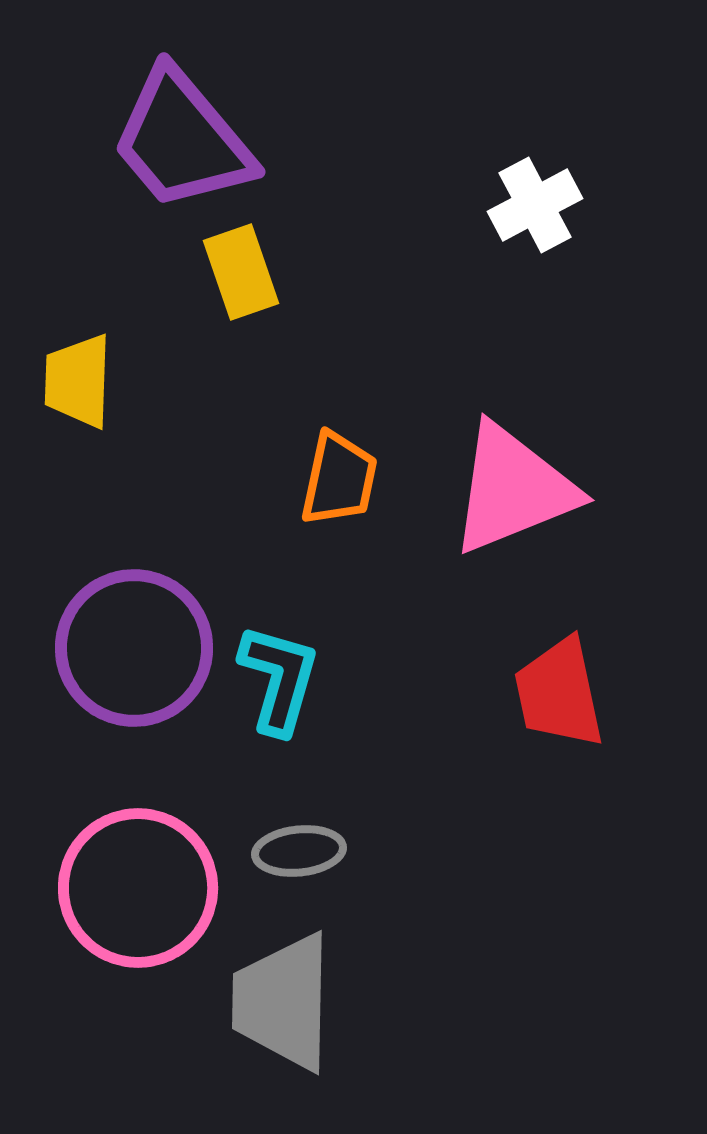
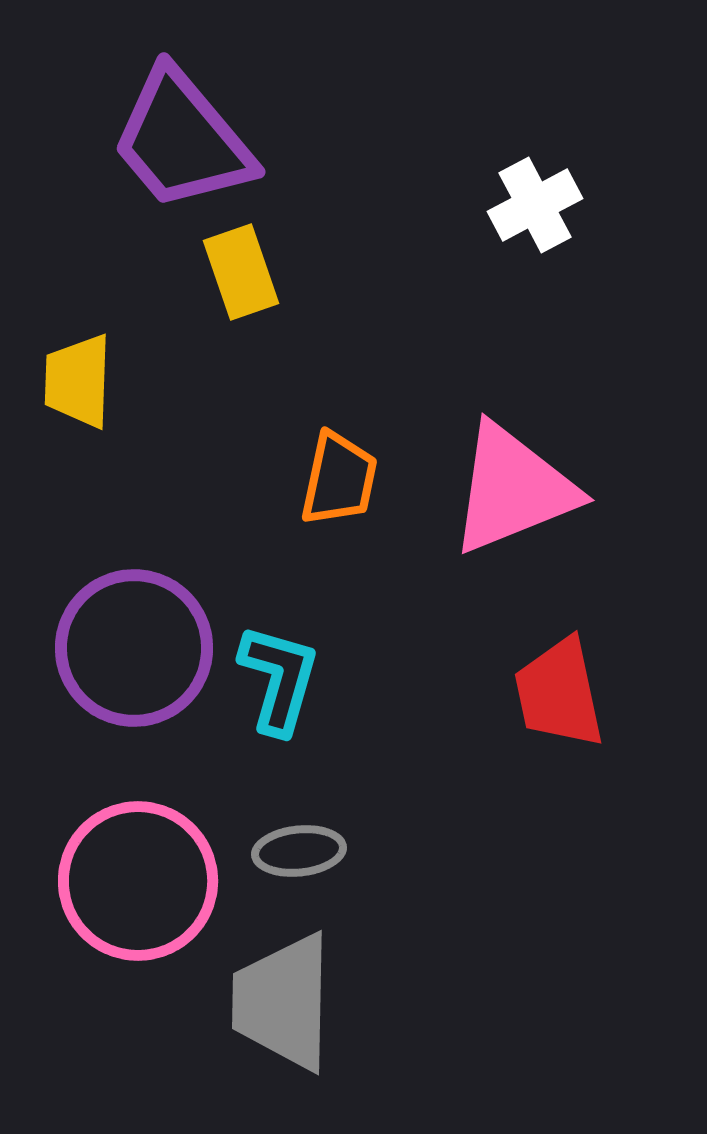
pink circle: moved 7 px up
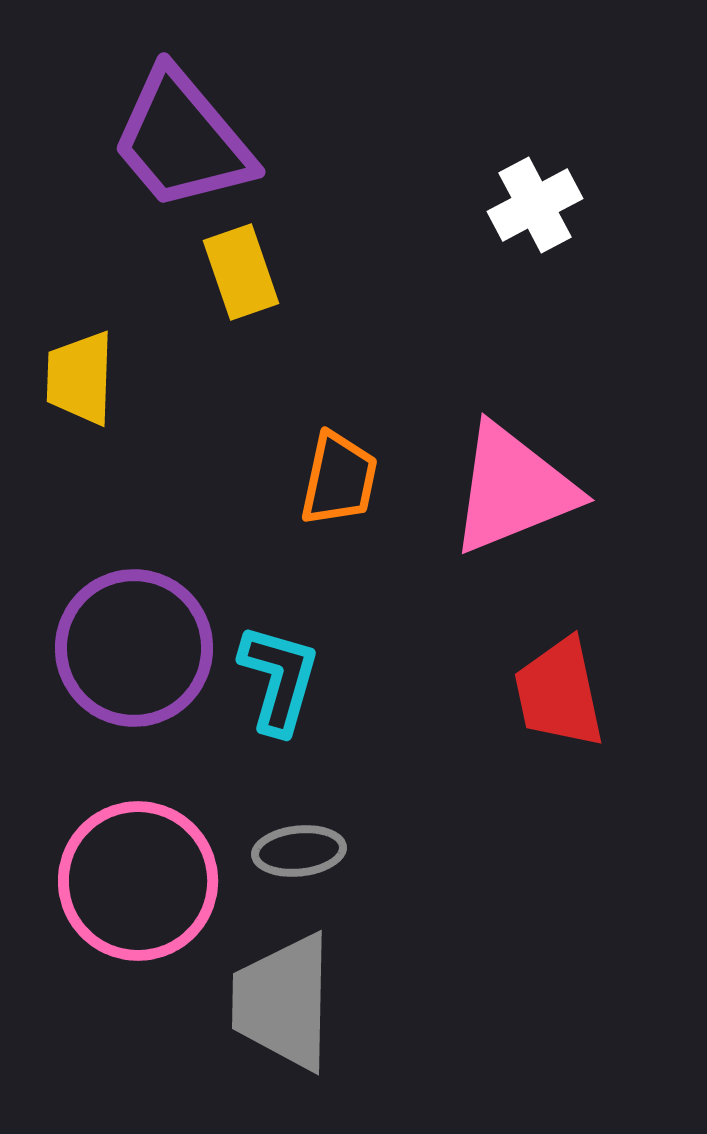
yellow trapezoid: moved 2 px right, 3 px up
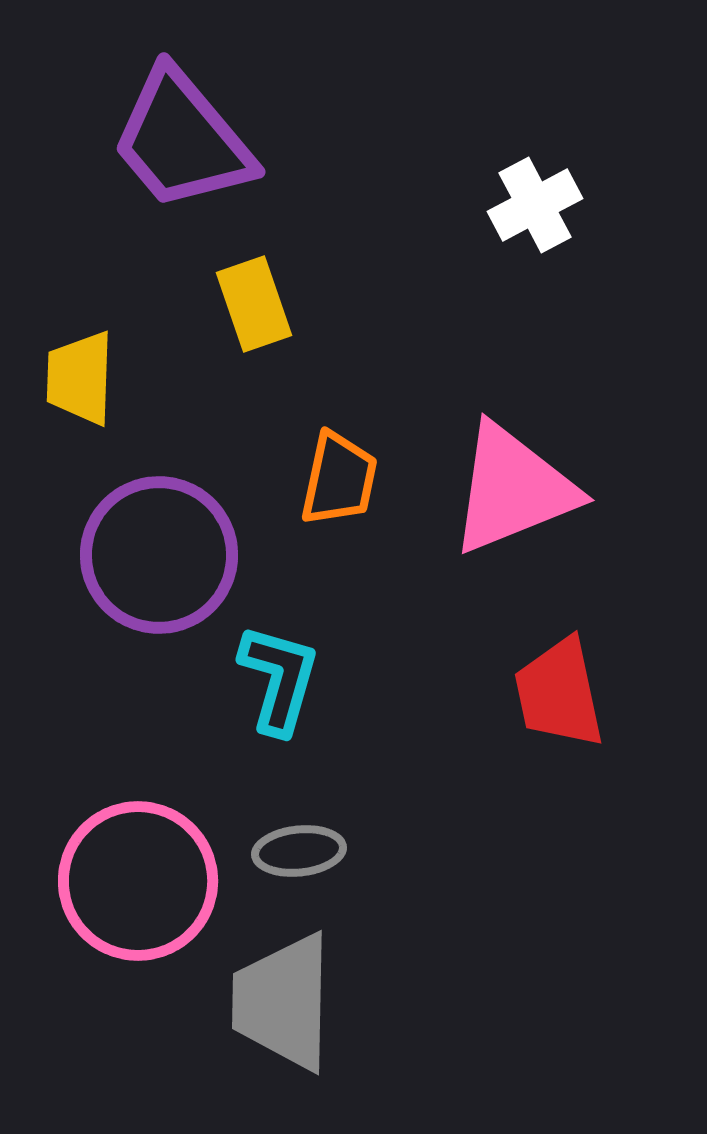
yellow rectangle: moved 13 px right, 32 px down
purple circle: moved 25 px right, 93 px up
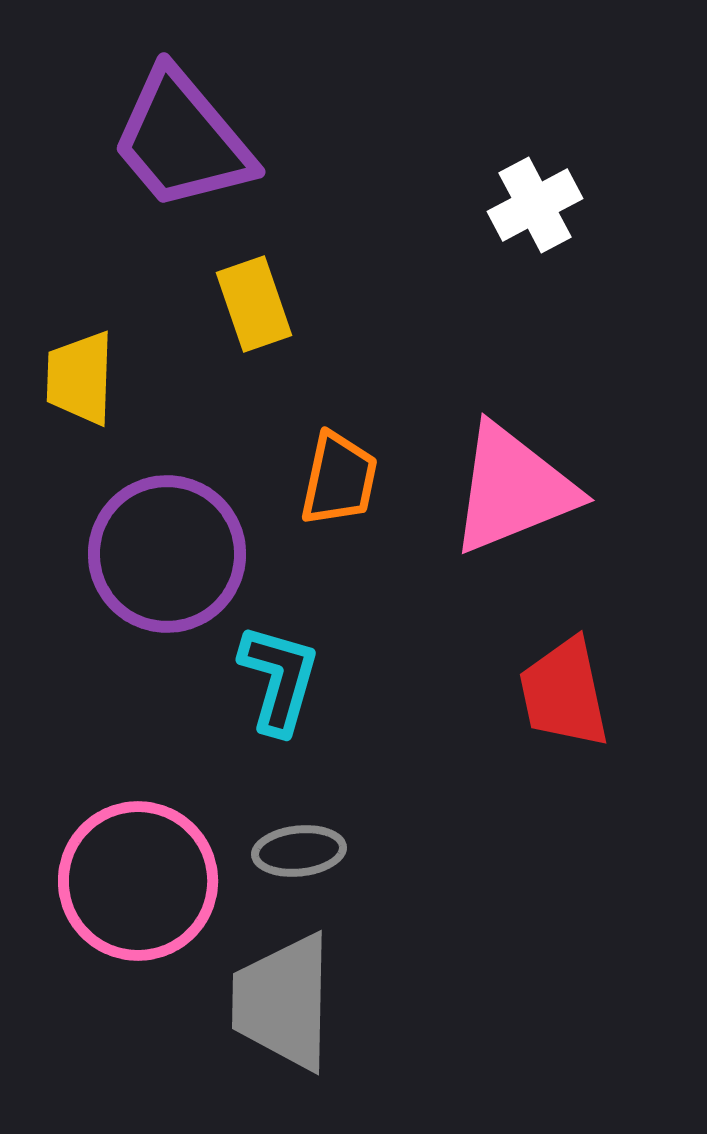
purple circle: moved 8 px right, 1 px up
red trapezoid: moved 5 px right
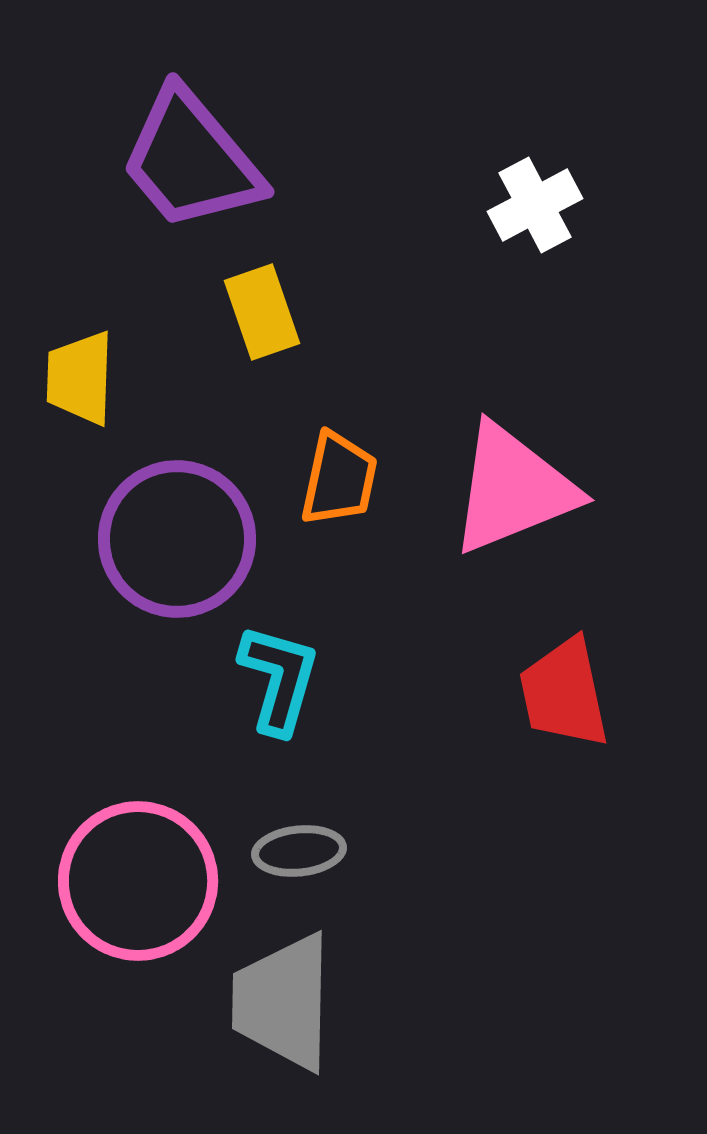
purple trapezoid: moved 9 px right, 20 px down
yellow rectangle: moved 8 px right, 8 px down
purple circle: moved 10 px right, 15 px up
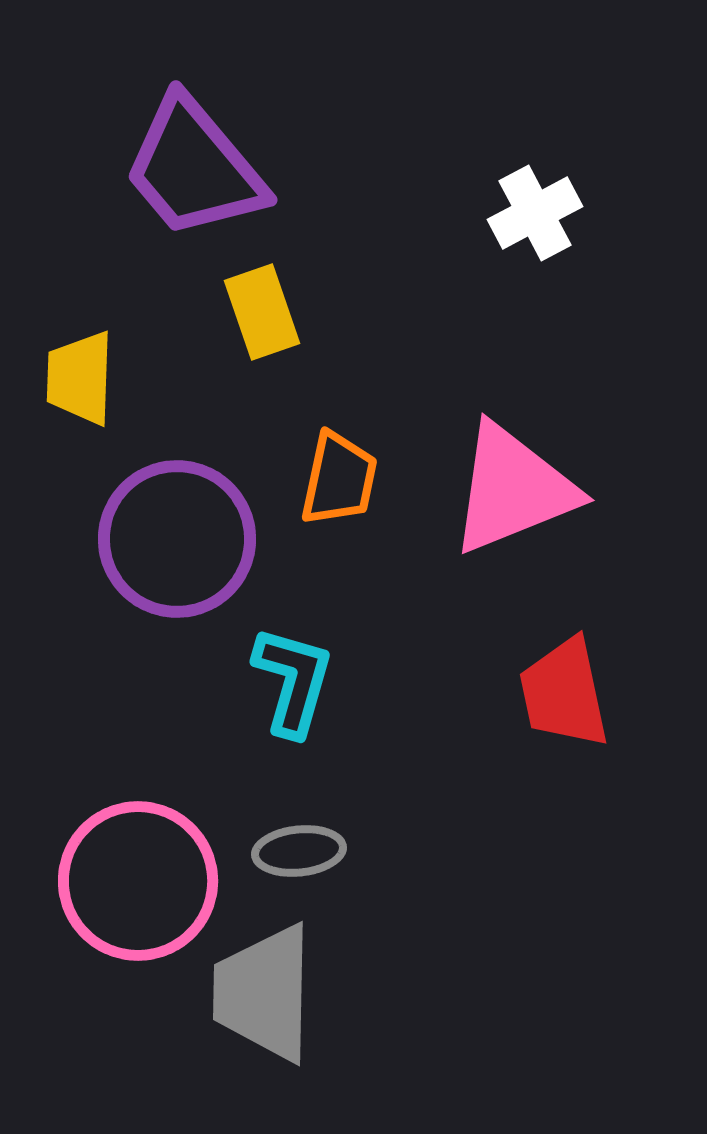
purple trapezoid: moved 3 px right, 8 px down
white cross: moved 8 px down
cyan L-shape: moved 14 px right, 2 px down
gray trapezoid: moved 19 px left, 9 px up
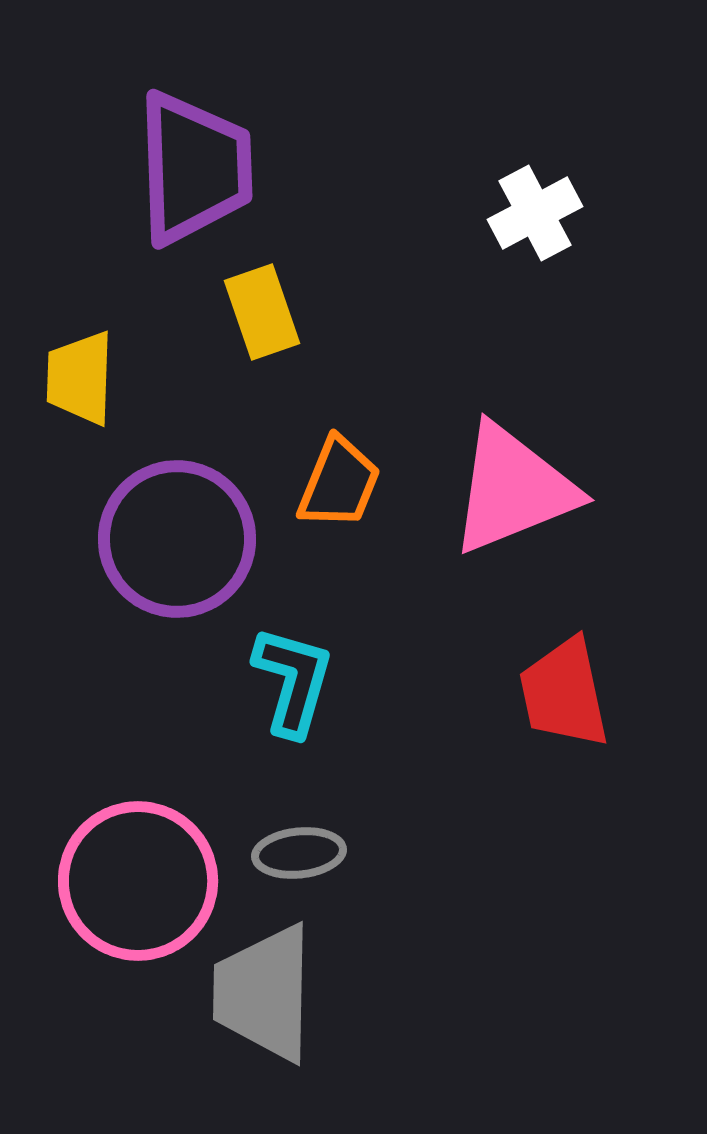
purple trapezoid: rotated 142 degrees counterclockwise
orange trapezoid: moved 4 px down; rotated 10 degrees clockwise
gray ellipse: moved 2 px down
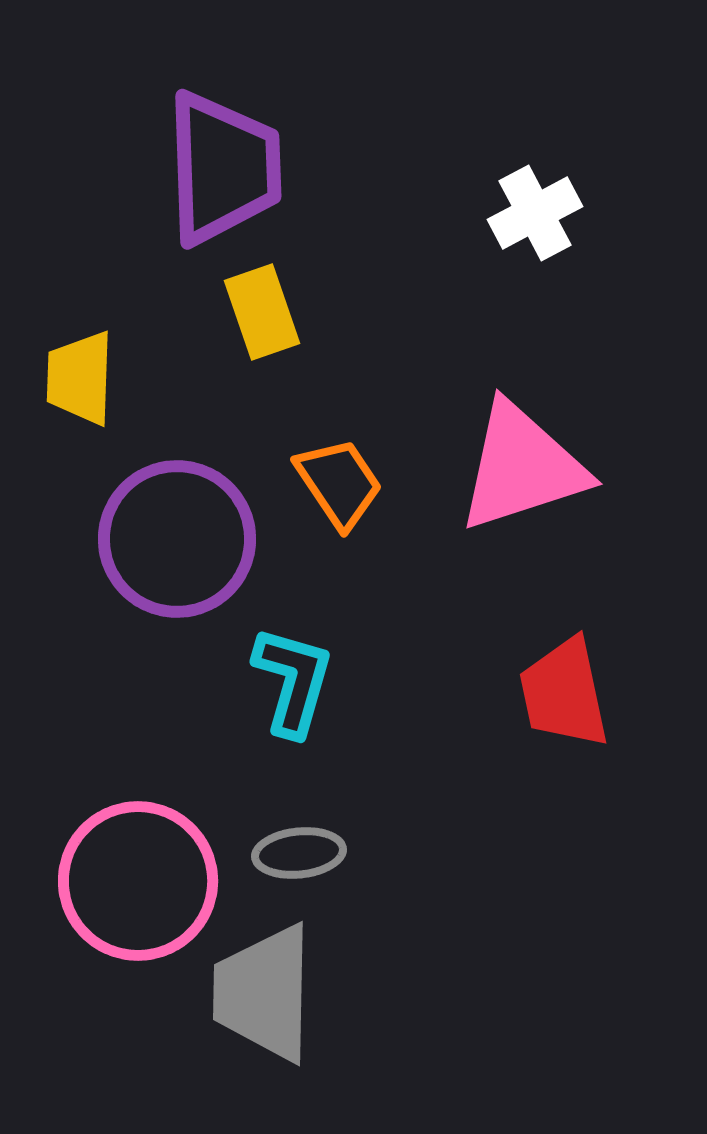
purple trapezoid: moved 29 px right
orange trapezoid: rotated 56 degrees counterclockwise
pink triangle: moved 9 px right, 22 px up; rotated 4 degrees clockwise
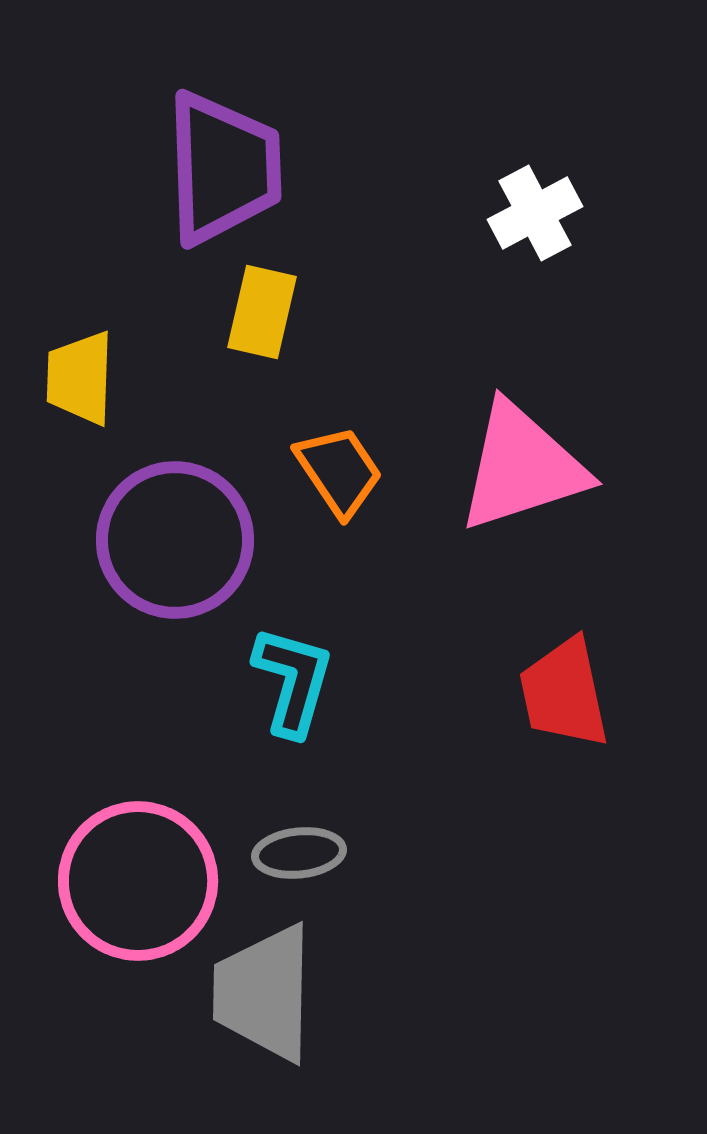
yellow rectangle: rotated 32 degrees clockwise
orange trapezoid: moved 12 px up
purple circle: moved 2 px left, 1 px down
